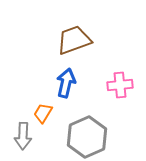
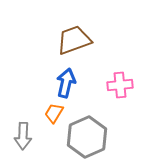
orange trapezoid: moved 11 px right
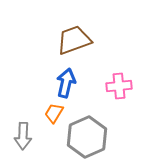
pink cross: moved 1 px left, 1 px down
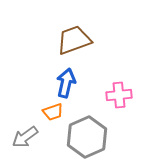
pink cross: moved 9 px down
orange trapezoid: moved 1 px left, 1 px up; rotated 140 degrees counterclockwise
gray arrow: moved 2 px right, 1 px down; rotated 52 degrees clockwise
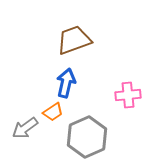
pink cross: moved 9 px right
orange trapezoid: rotated 15 degrees counterclockwise
gray arrow: moved 9 px up
